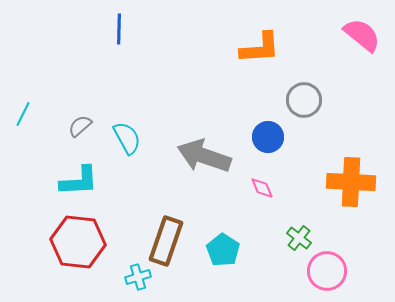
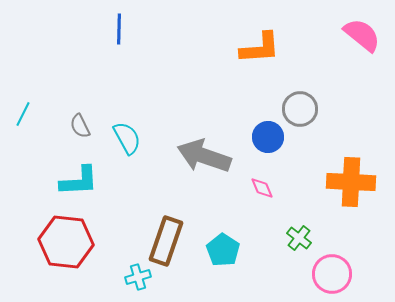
gray circle: moved 4 px left, 9 px down
gray semicircle: rotated 75 degrees counterclockwise
red hexagon: moved 12 px left
pink circle: moved 5 px right, 3 px down
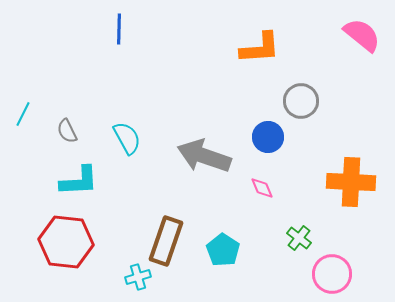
gray circle: moved 1 px right, 8 px up
gray semicircle: moved 13 px left, 5 px down
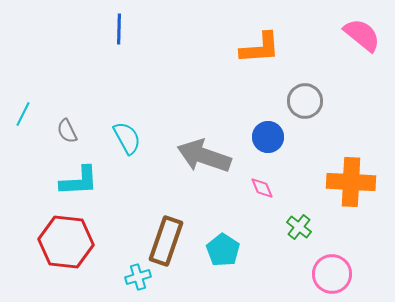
gray circle: moved 4 px right
green cross: moved 11 px up
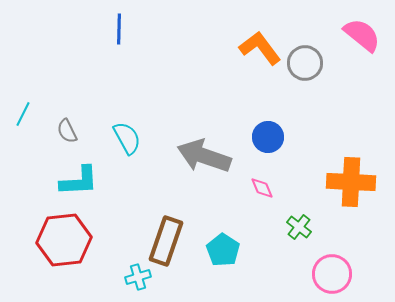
orange L-shape: rotated 123 degrees counterclockwise
gray circle: moved 38 px up
red hexagon: moved 2 px left, 2 px up; rotated 12 degrees counterclockwise
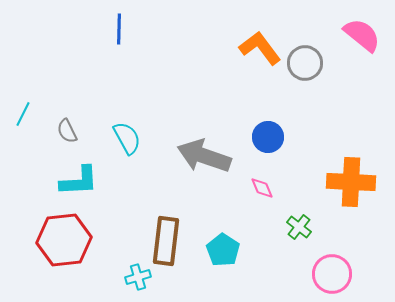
brown rectangle: rotated 12 degrees counterclockwise
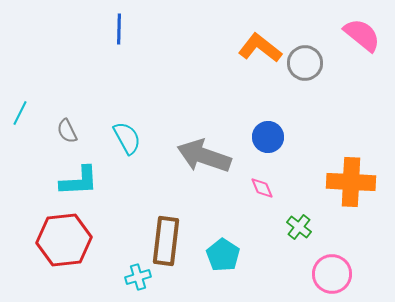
orange L-shape: rotated 15 degrees counterclockwise
cyan line: moved 3 px left, 1 px up
cyan pentagon: moved 5 px down
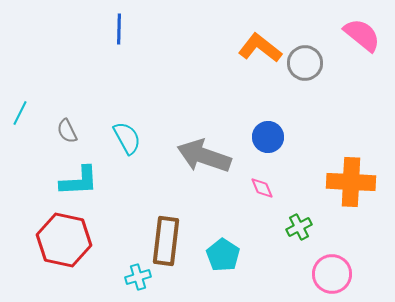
green cross: rotated 25 degrees clockwise
red hexagon: rotated 18 degrees clockwise
